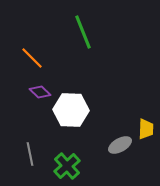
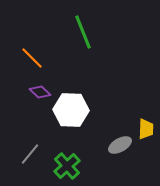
gray line: rotated 50 degrees clockwise
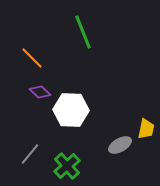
yellow trapezoid: rotated 10 degrees clockwise
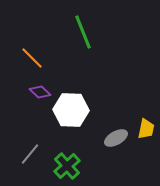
gray ellipse: moved 4 px left, 7 px up
